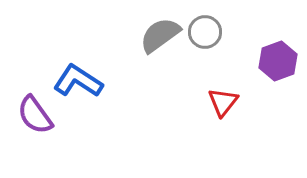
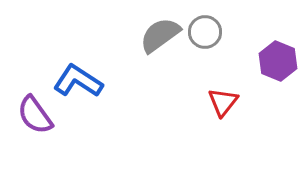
purple hexagon: rotated 18 degrees counterclockwise
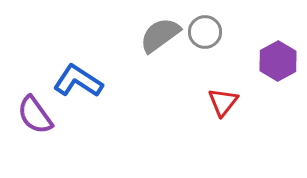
purple hexagon: rotated 9 degrees clockwise
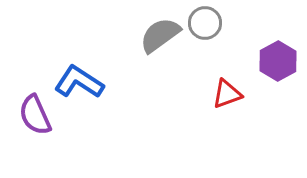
gray circle: moved 9 px up
blue L-shape: moved 1 px right, 1 px down
red triangle: moved 4 px right, 8 px up; rotated 32 degrees clockwise
purple semicircle: rotated 12 degrees clockwise
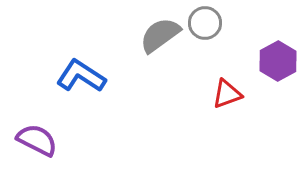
blue L-shape: moved 2 px right, 6 px up
purple semicircle: moved 2 px right, 25 px down; rotated 141 degrees clockwise
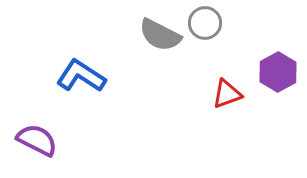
gray semicircle: rotated 117 degrees counterclockwise
purple hexagon: moved 11 px down
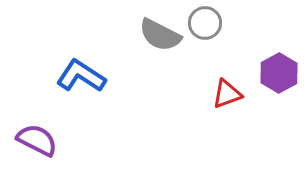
purple hexagon: moved 1 px right, 1 px down
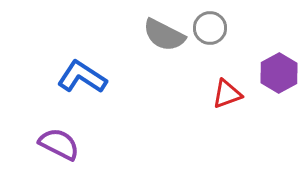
gray circle: moved 5 px right, 5 px down
gray semicircle: moved 4 px right
blue L-shape: moved 1 px right, 1 px down
purple semicircle: moved 22 px right, 4 px down
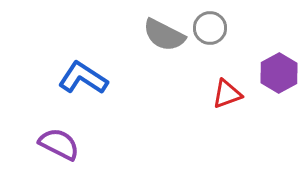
blue L-shape: moved 1 px right, 1 px down
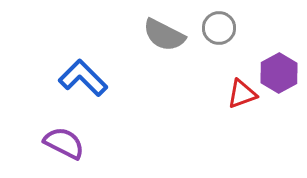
gray circle: moved 9 px right
blue L-shape: rotated 12 degrees clockwise
red triangle: moved 15 px right
purple semicircle: moved 5 px right, 1 px up
